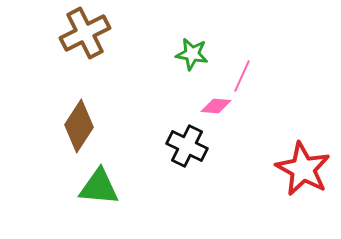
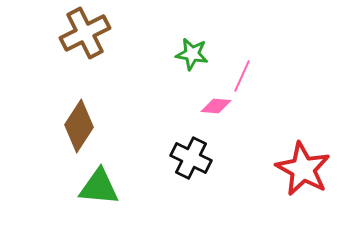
black cross: moved 4 px right, 12 px down
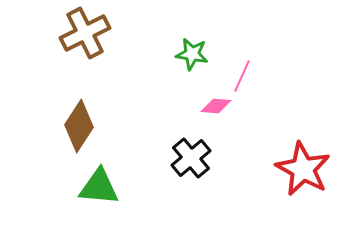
black cross: rotated 24 degrees clockwise
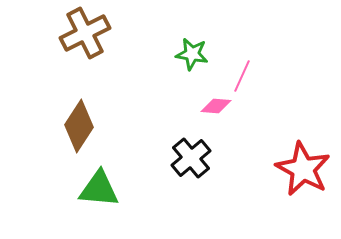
green triangle: moved 2 px down
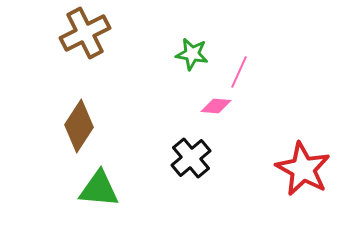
pink line: moved 3 px left, 4 px up
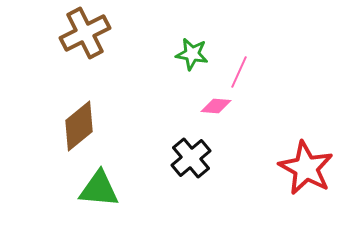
brown diamond: rotated 18 degrees clockwise
red star: moved 3 px right, 1 px up
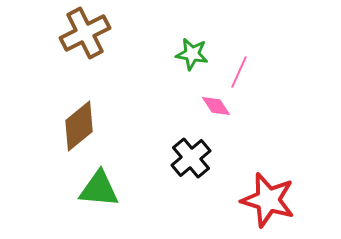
pink diamond: rotated 52 degrees clockwise
red star: moved 38 px left, 32 px down; rotated 12 degrees counterclockwise
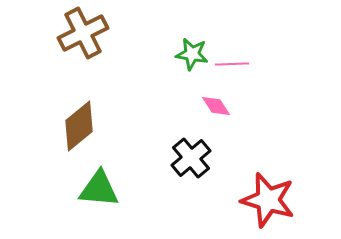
brown cross: moved 2 px left
pink line: moved 7 px left, 8 px up; rotated 64 degrees clockwise
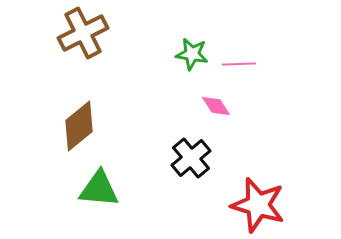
pink line: moved 7 px right
red star: moved 10 px left, 5 px down
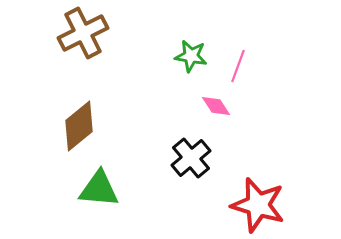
green star: moved 1 px left, 2 px down
pink line: moved 1 px left, 2 px down; rotated 68 degrees counterclockwise
